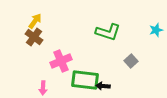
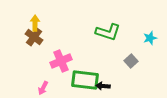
yellow arrow: moved 2 px down; rotated 35 degrees counterclockwise
cyan star: moved 6 px left, 8 px down
pink arrow: rotated 24 degrees clockwise
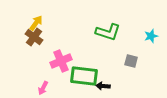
yellow arrow: moved 1 px right; rotated 35 degrees clockwise
cyan star: moved 1 px right, 2 px up
gray square: rotated 32 degrees counterclockwise
green rectangle: moved 1 px left, 4 px up
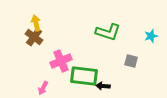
yellow arrow: rotated 49 degrees counterclockwise
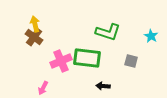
yellow arrow: moved 1 px left, 1 px down
cyan star: rotated 24 degrees counterclockwise
green rectangle: moved 3 px right, 18 px up
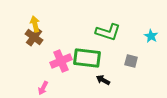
black arrow: moved 6 px up; rotated 24 degrees clockwise
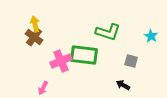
green rectangle: moved 3 px left, 3 px up
black arrow: moved 20 px right, 5 px down
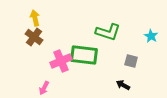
yellow arrow: moved 6 px up
pink arrow: moved 1 px right
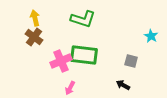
green L-shape: moved 25 px left, 13 px up
pink arrow: moved 26 px right
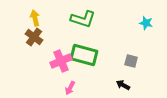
cyan star: moved 5 px left, 13 px up; rotated 16 degrees counterclockwise
green rectangle: rotated 8 degrees clockwise
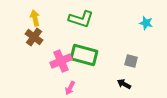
green L-shape: moved 2 px left
black arrow: moved 1 px right, 1 px up
